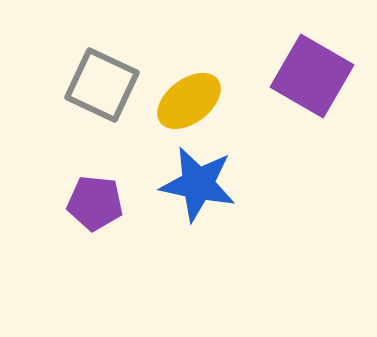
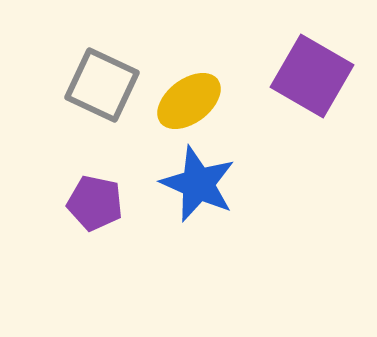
blue star: rotated 12 degrees clockwise
purple pentagon: rotated 6 degrees clockwise
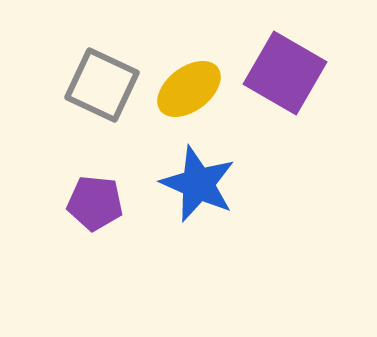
purple square: moved 27 px left, 3 px up
yellow ellipse: moved 12 px up
purple pentagon: rotated 6 degrees counterclockwise
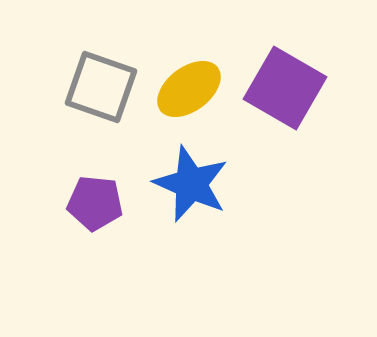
purple square: moved 15 px down
gray square: moved 1 px left, 2 px down; rotated 6 degrees counterclockwise
blue star: moved 7 px left
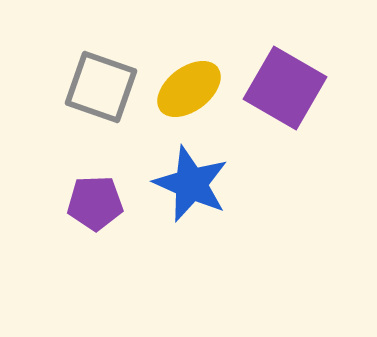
purple pentagon: rotated 8 degrees counterclockwise
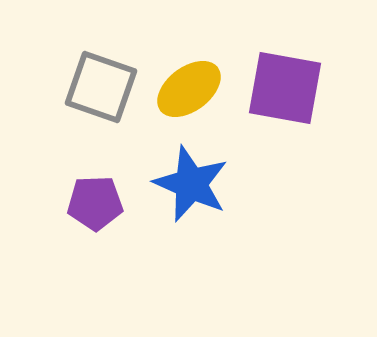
purple square: rotated 20 degrees counterclockwise
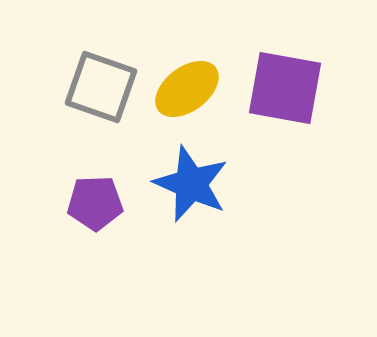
yellow ellipse: moved 2 px left
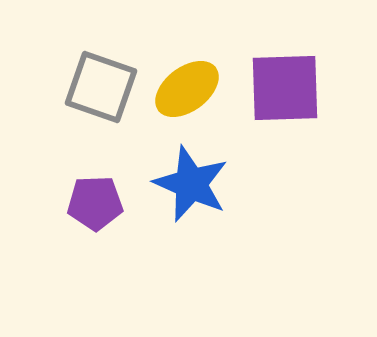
purple square: rotated 12 degrees counterclockwise
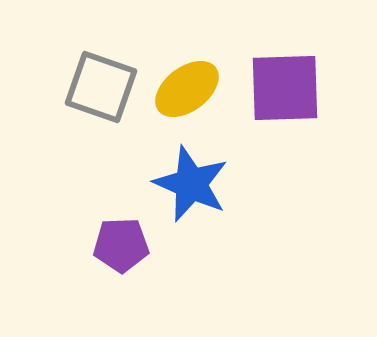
purple pentagon: moved 26 px right, 42 px down
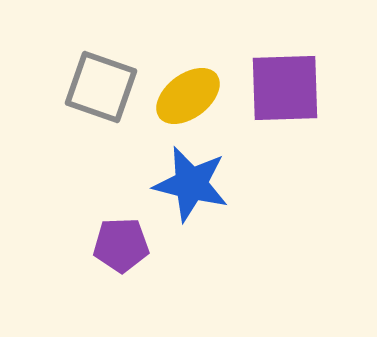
yellow ellipse: moved 1 px right, 7 px down
blue star: rotated 10 degrees counterclockwise
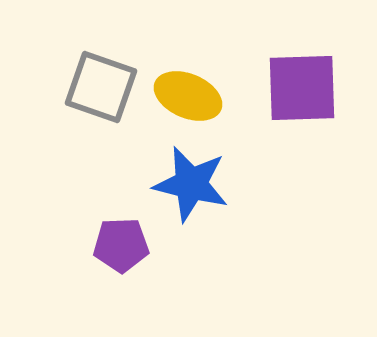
purple square: moved 17 px right
yellow ellipse: rotated 60 degrees clockwise
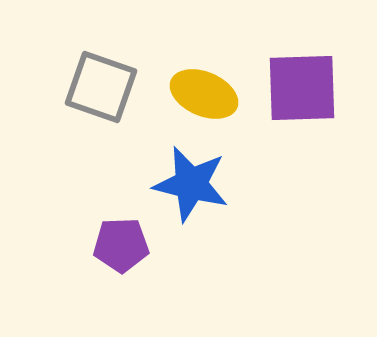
yellow ellipse: moved 16 px right, 2 px up
